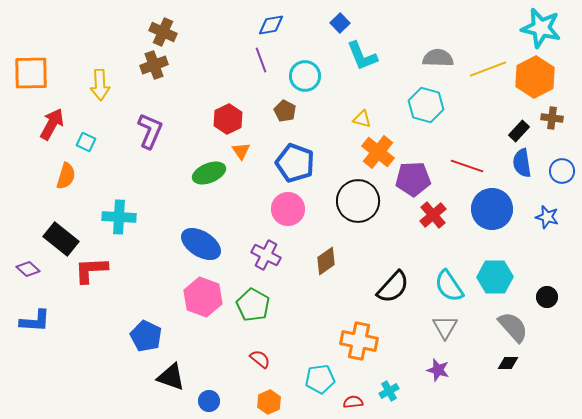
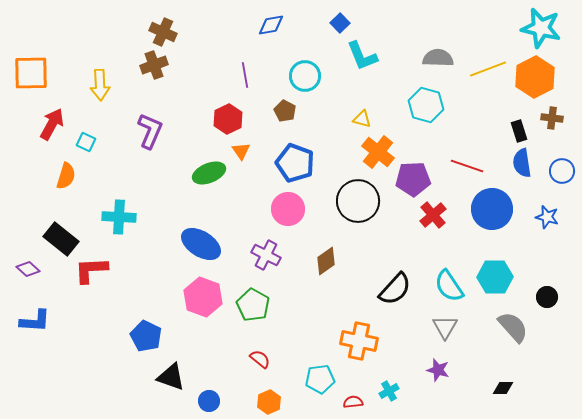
purple line at (261, 60): moved 16 px left, 15 px down; rotated 10 degrees clockwise
black rectangle at (519, 131): rotated 60 degrees counterclockwise
black semicircle at (393, 287): moved 2 px right, 2 px down
black diamond at (508, 363): moved 5 px left, 25 px down
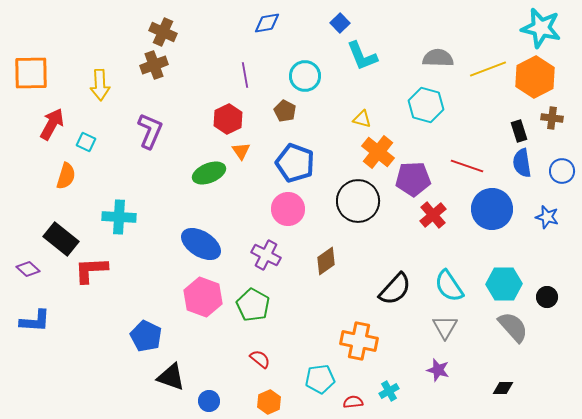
blue diamond at (271, 25): moved 4 px left, 2 px up
cyan hexagon at (495, 277): moved 9 px right, 7 px down
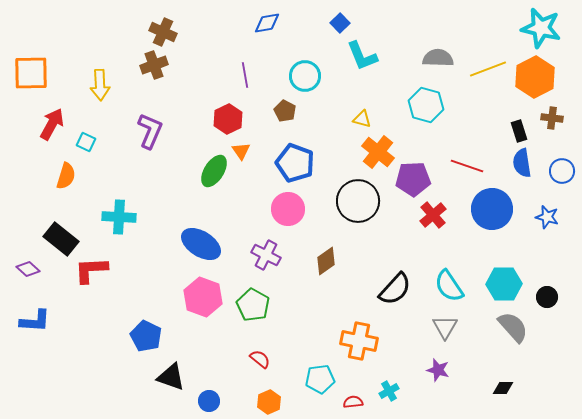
green ellipse at (209, 173): moved 5 px right, 2 px up; rotated 36 degrees counterclockwise
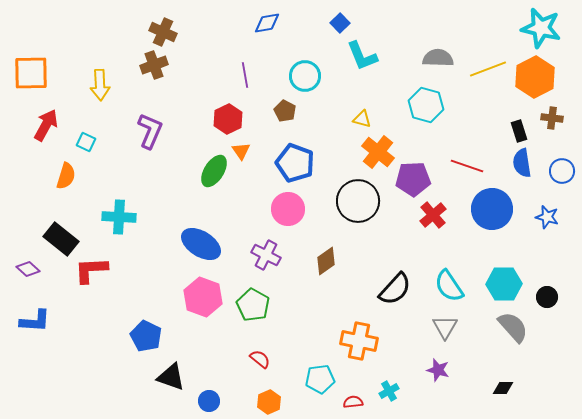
red arrow at (52, 124): moved 6 px left, 1 px down
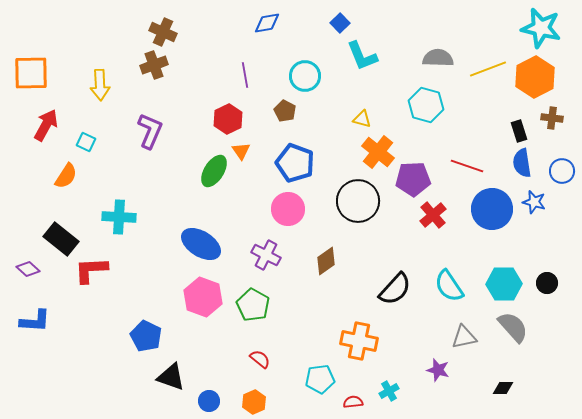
orange semicircle at (66, 176): rotated 16 degrees clockwise
blue star at (547, 217): moved 13 px left, 15 px up
black circle at (547, 297): moved 14 px up
gray triangle at (445, 327): moved 19 px right, 10 px down; rotated 48 degrees clockwise
orange hexagon at (269, 402): moved 15 px left
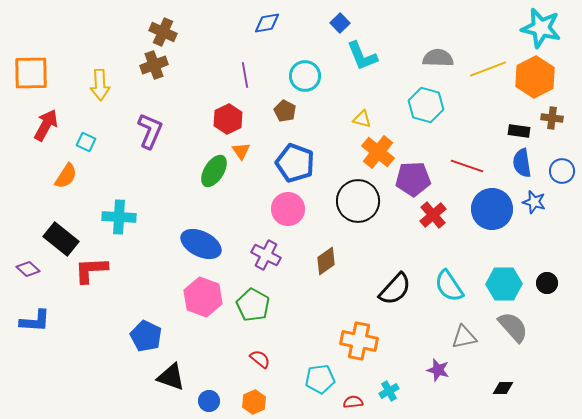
black rectangle at (519, 131): rotated 65 degrees counterclockwise
blue ellipse at (201, 244): rotated 6 degrees counterclockwise
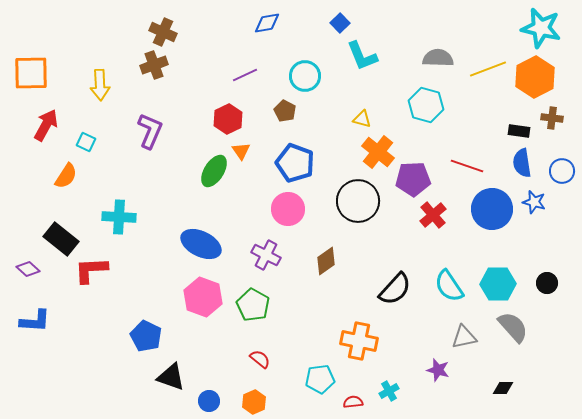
purple line at (245, 75): rotated 75 degrees clockwise
cyan hexagon at (504, 284): moved 6 px left
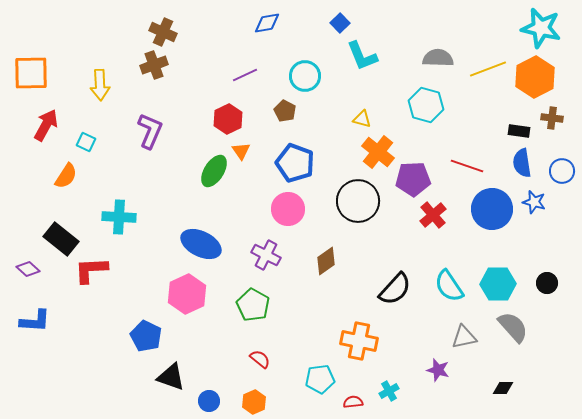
pink hexagon at (203, 297): moved 16 px left, 3 px up; rotated 15 degrees clockwise
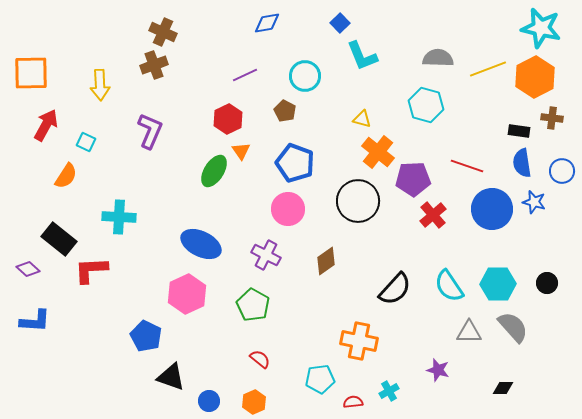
black rectangle at (61, 239): moved 2 px left
gray triangle at (464, 337): moved 5 px right, 5 px up; rotated 12 degrees clockwise
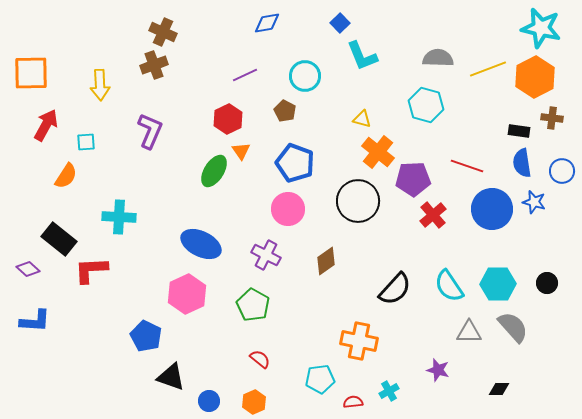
cyan square at (86, 142): rotated 30 degrees counterclockwise
black diamond at (503, 388): moved 4 px left, 1 px down
